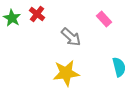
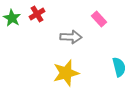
red cross: rotated 21 degrees clockwise
pink rectangle: moved 5 px left
gray arrow: rotated 40 degrees counterclockwise
yellow star: rotated 8 degrees counterclockwise
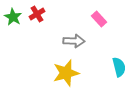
green star: moved 1 px right, 1 px up
gray arrow: moved 3 px right, 4 px down
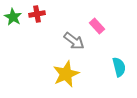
red cross: rotated 21 degrees clockwise
pink rectangle: moved 2 px left, 7 px down
gray arrow: rotated 35 degrees clockwise
yellow star: moved 1 px down; rotated 8 degrees counterclockwise
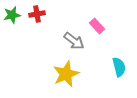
green star: moved 1 px left, 2 px up; rotated 30 degrees clockwise
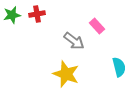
yellow star: rotated 28 degrees counterclockwise
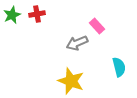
green star: rotated 12 degrees counterclockwise
gray arrow: moved 3 px right, 2 px down; rotated 120 degrees clockwise
yellow star: moved 5 px right, 7 px down
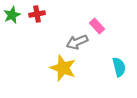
gray arrow: moved 1 px up
yellow star: moved 8 px left, 13 px up
